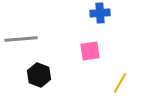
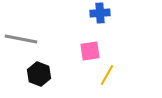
gray line: rotated 16 degrees clockwise
black hexagon: moved 1 px up
yellow line: moved 13 px left, 8 px up
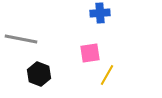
pink square: moved 2 px down
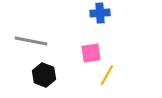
gray line: moved 10 px right, 2 px down
pink square: moved 1 px right
black hexagon: moved 5 px right, 1 px down
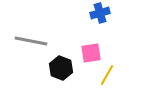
blue cross: rotated 12 degrees counterclockwise
black hexagon: moved 17 px right, 7 px up
